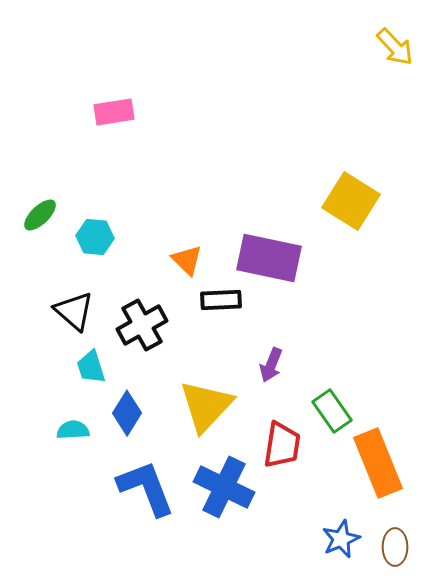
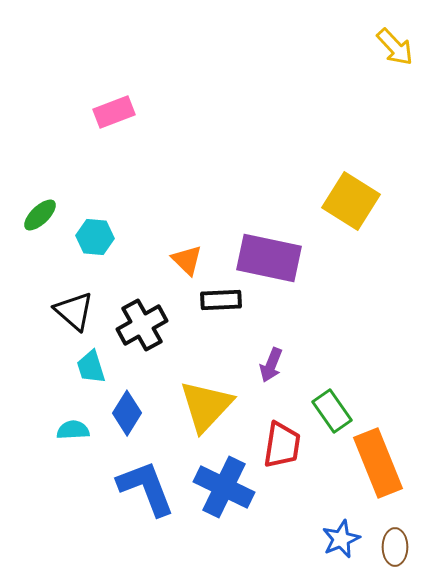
pink rectangle: rotated 12 degrees counterclockwise
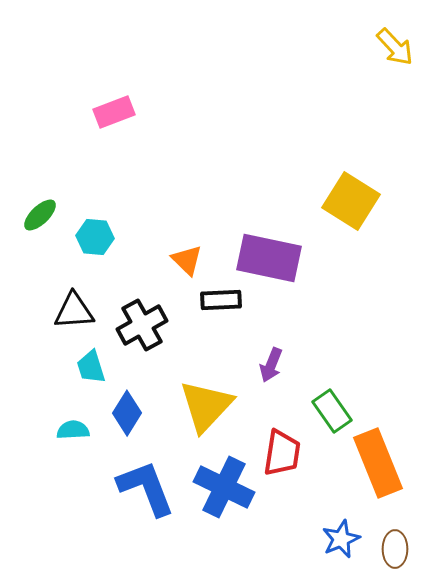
black triangle: rotated 45 degrees counterclockwise
red trapezoid: moved 8 px down
brown ellipse: moved 2 px down
